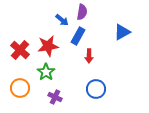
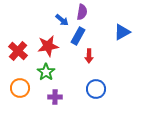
red cross: moved 2 px left, 1 px down
purple cross: rotated 24 degrees counterclockwise
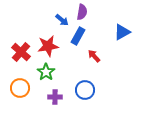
red cross: moved 3 px right, 1 px down
red arrow: moved 5 px right; rotated 136 degrees clockwise
blue circle: moved 11 px left, 1 px down
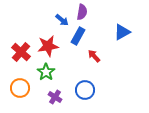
purple cross: rotated 32 degrees clockwise
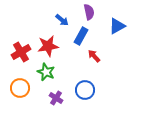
purple semicircle: moved 7 px right; rotated 21 degrees counterclockwise
blue triangle: moved 5 px left, 6 px up
blue rectangle: moved 3 px right
red cross: rotated 18 degrees clockwise
green star: rotated 12 degrees counterclockwise
purple cross: moved 1 px right, 1 px down
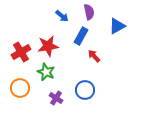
blue arrow: moved 4 px up
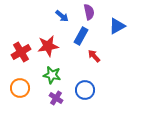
green star: moved 6 px right, 3 px down; rotated 12 degrees counterclockwise
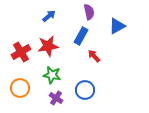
blue arrow: moved 13 px left; rotated 80 degrees counterclockwise
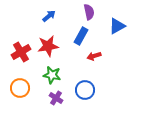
red arrow: rotated 64 degrees counterclockwise
